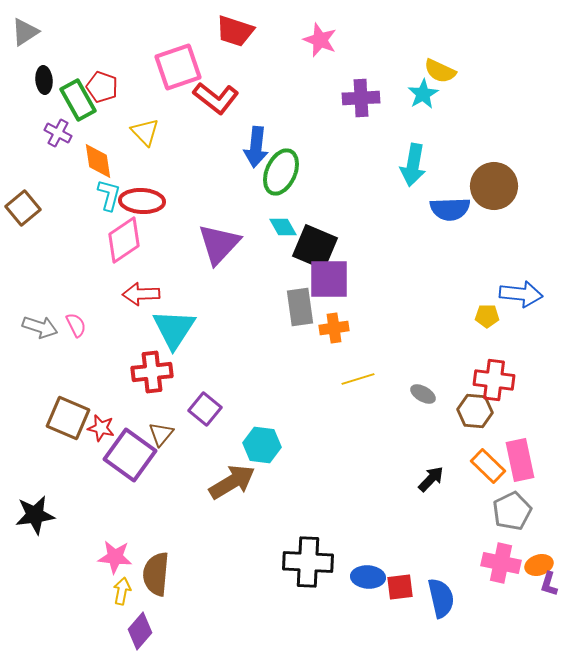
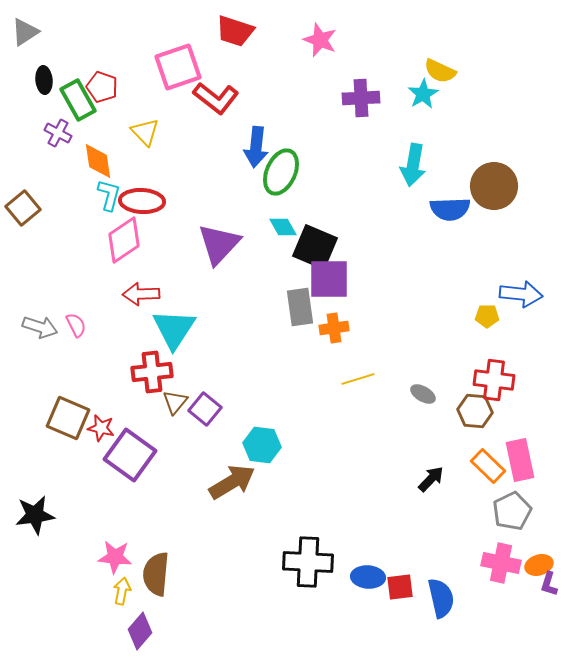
brown triangle at (161, 434): moved 14 px right, 32 px up
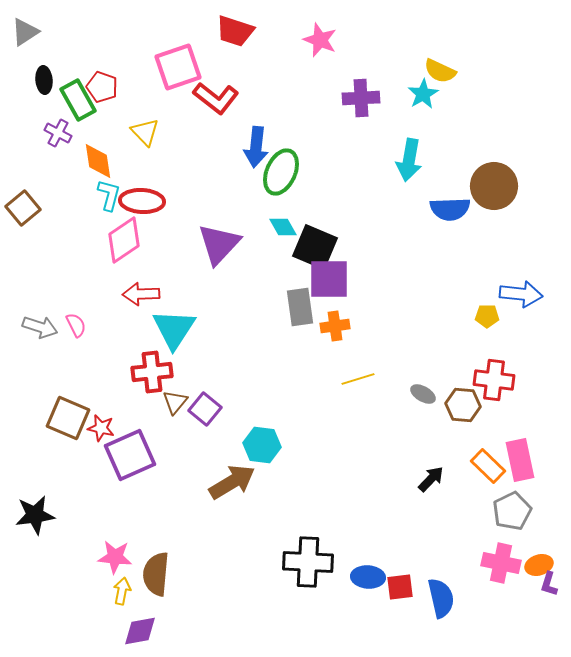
cyan arrow at (413, 165): moved 4 px left, 5 px up
orange cross at (334, 328): moved 1 px right, 2 px up
brown hexagon at (475, 411): moved 12 px left, 6 px up
purple square at (130, 455): rotated 30 degrees clockwise
purple diamond at (140, 631): rotated 39 degrees clockwise
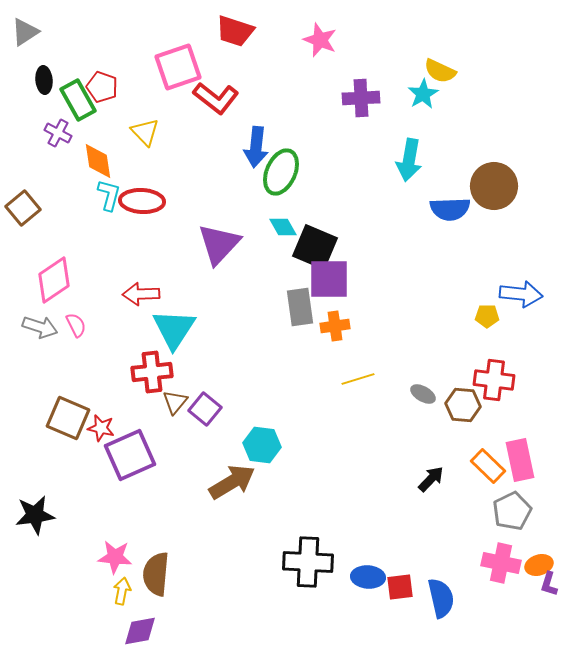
pink diamond at (124, 240): moved 70 px left, 40 px down
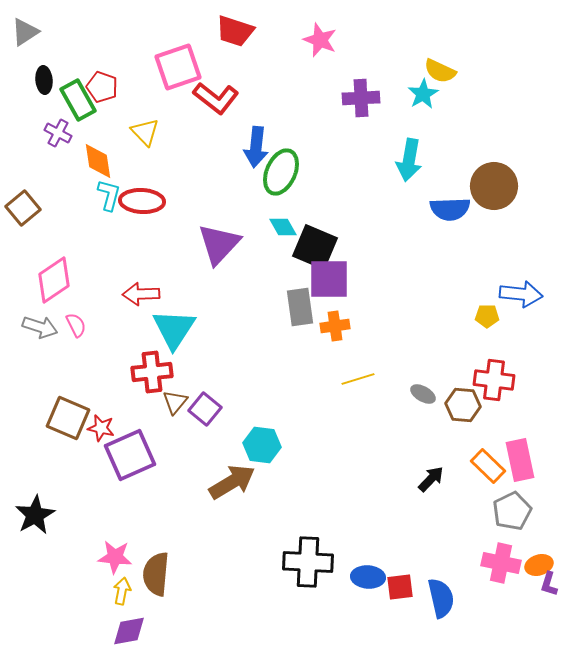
black star at (35, 515): rotated 21 degrees counterclockwise
purple diamond at (140, 631): moved 11 px left
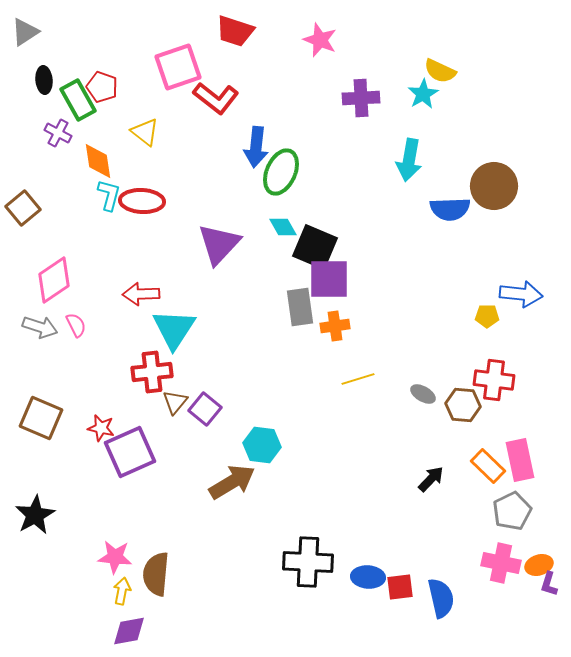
yellow triangle at (145, 132): rotated 8 degrees counterclockwise
brown square at (68, 418): moved 27 px left
purple square at (130, 455): moved 3 px up
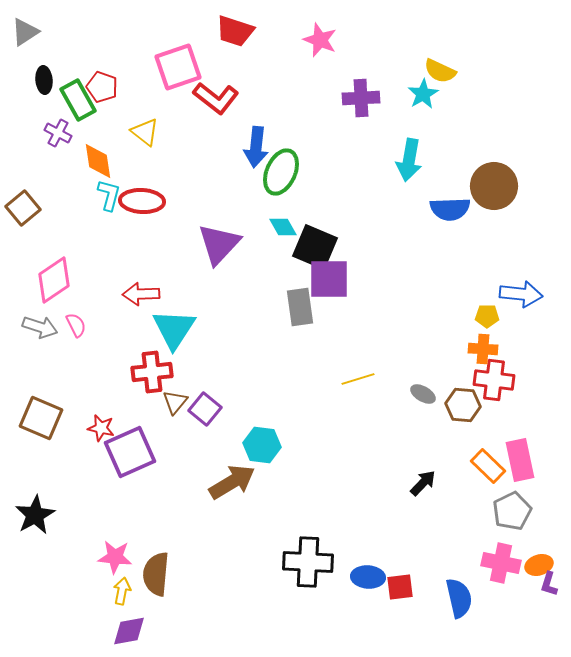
orange cross at (335, 326): moved 148 px right, 23 px down; rotated 12 degrees clockwise
black arrow at (431, 479): moved 8 px left, 4 px down
blue semicircle at (441, 598): moved 18 px right
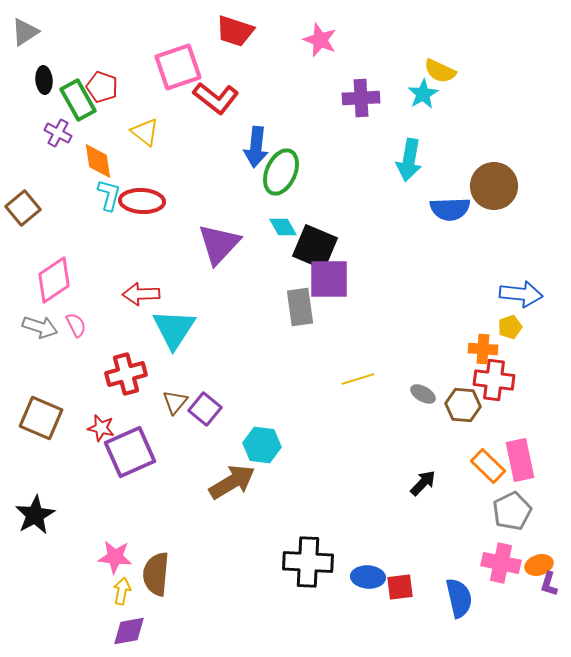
yellow pentagon at (487, 316): moved 23 px right, 11 px down; rotated 20 degrees counterclockwise
red cross at (152, 372): moved 26 px left, 2 px down; rotated 9 degrees counterclockwise
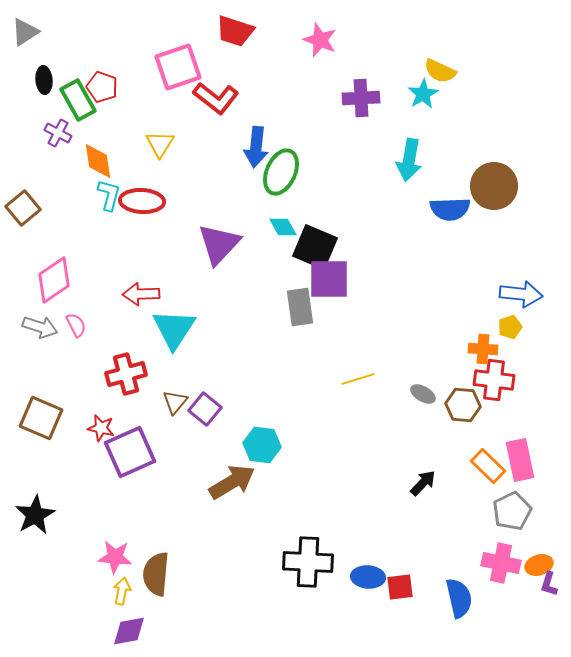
yellow triangle at (145, 132): moved 15 px right, 12 px down; rotated 24 degrees clockwise
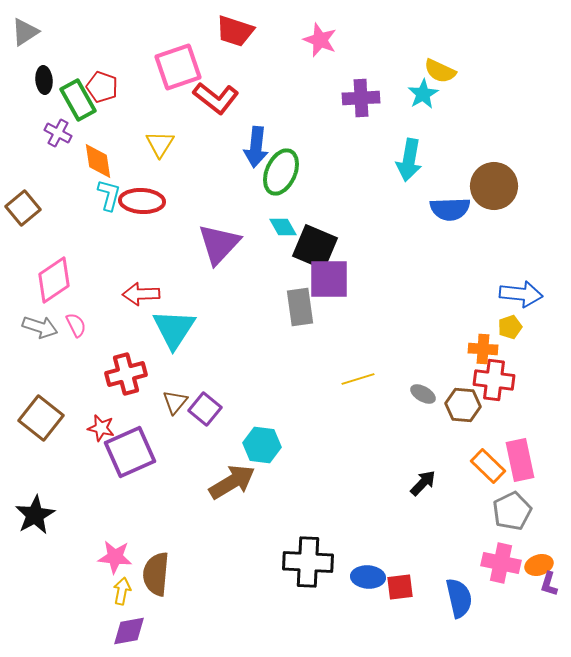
brown square at (41, 418): rotated 15 degrees clockwise
